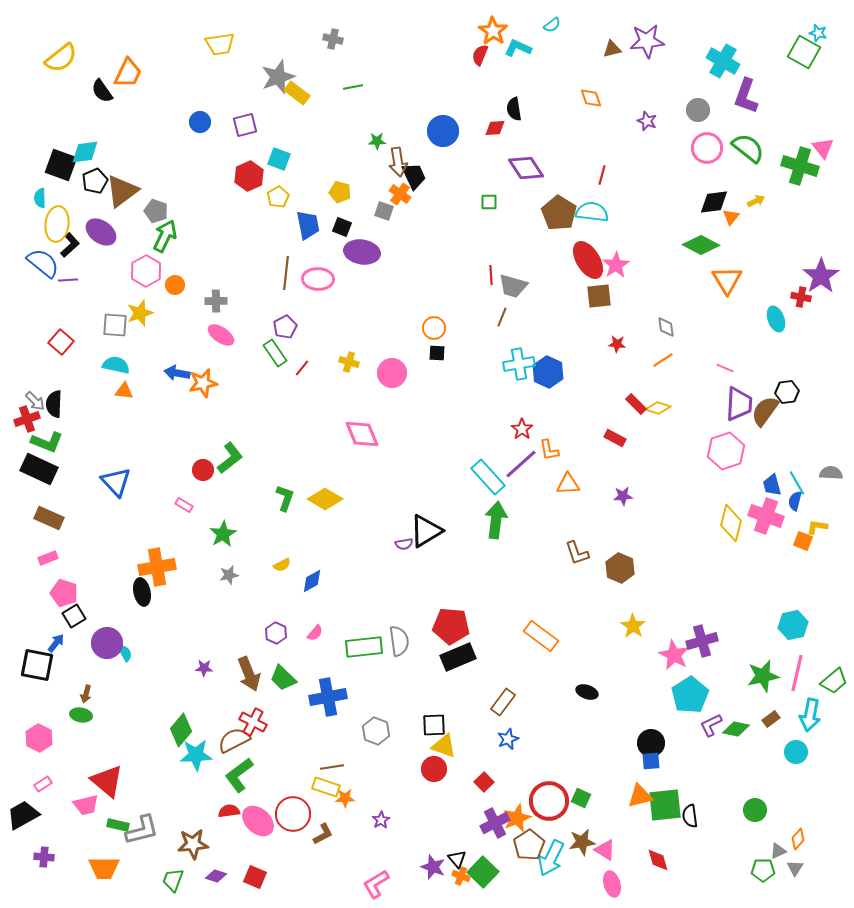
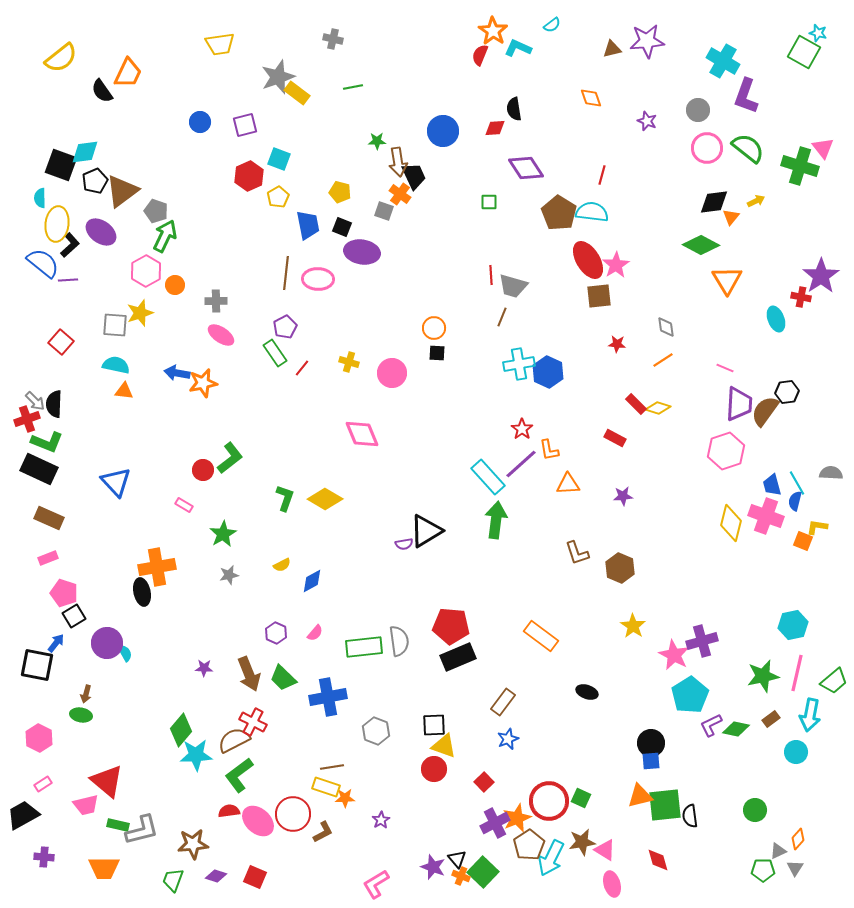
brown L-shape at (323, 834): moved 2 px up
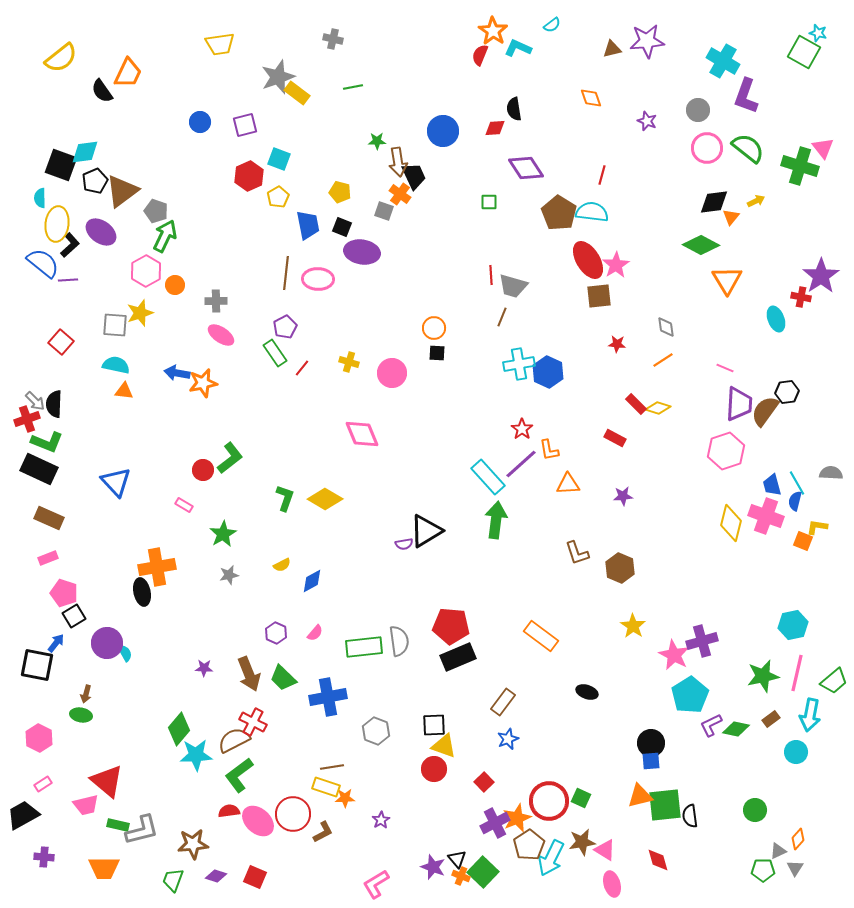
green diamond at (181, 730): moved 2 px left, 1 px up
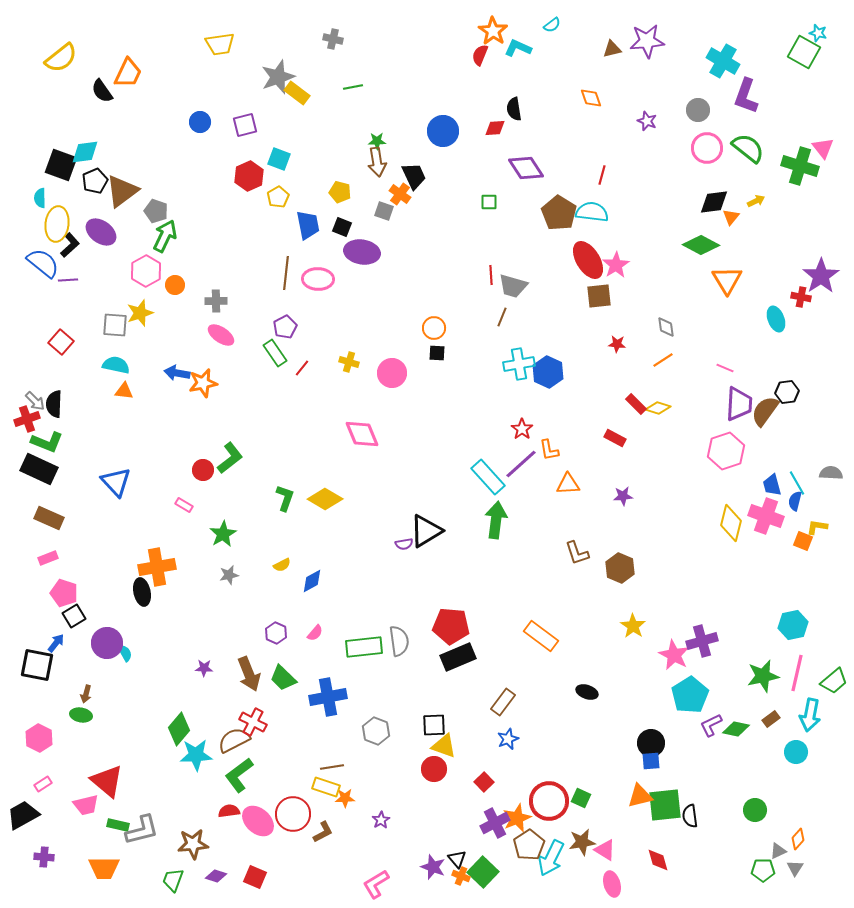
brown arrow at (398, 162): moved 21 px left
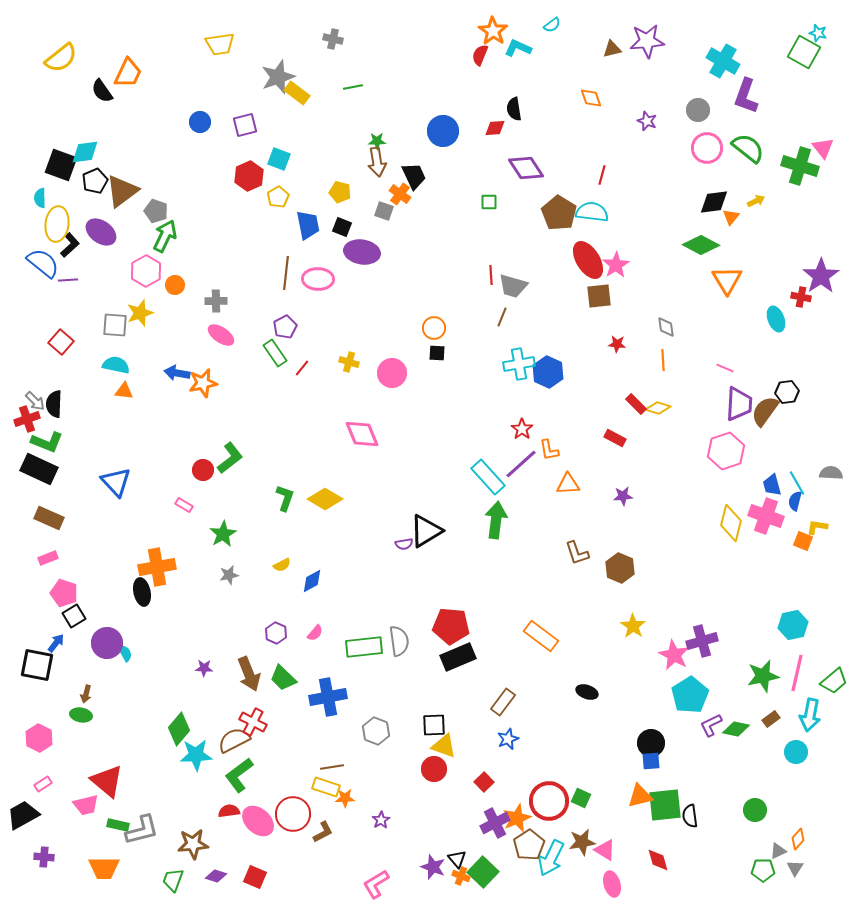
orange line at (663, 360): rotated 60 degrees counterclockwise
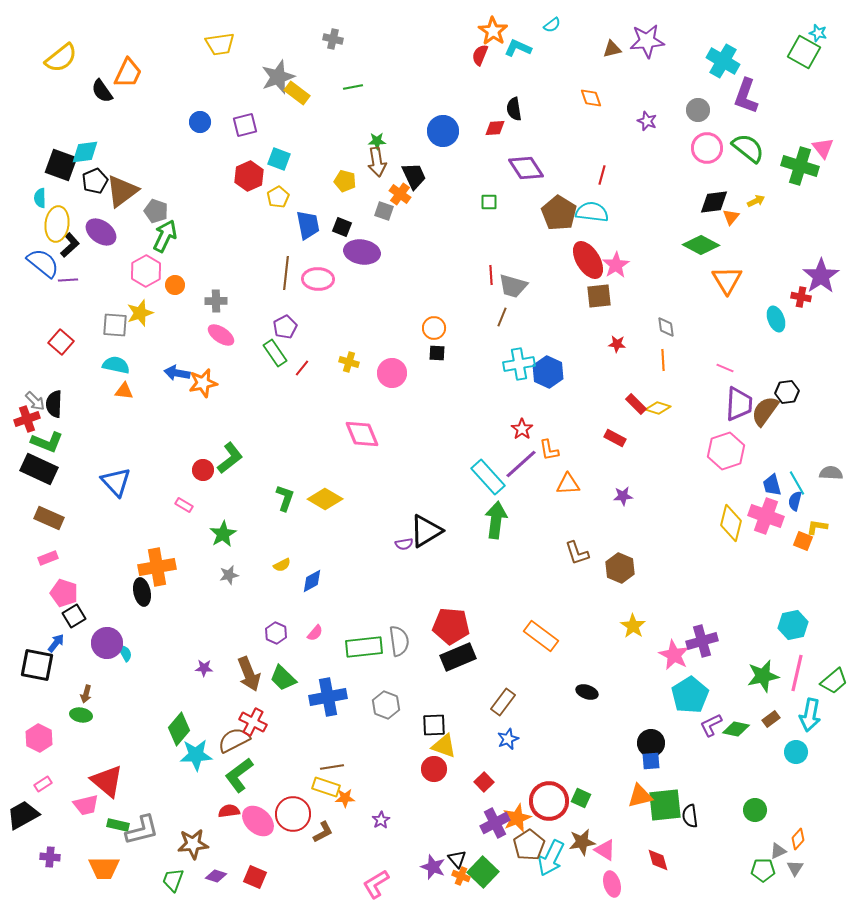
yellow pentagon at (340, 192): moved 5 px right, 11 px up
gray hexagon at (376, 731): moved 10 px right, 26 px up
purple cross at (44, 857): moved 6 px right
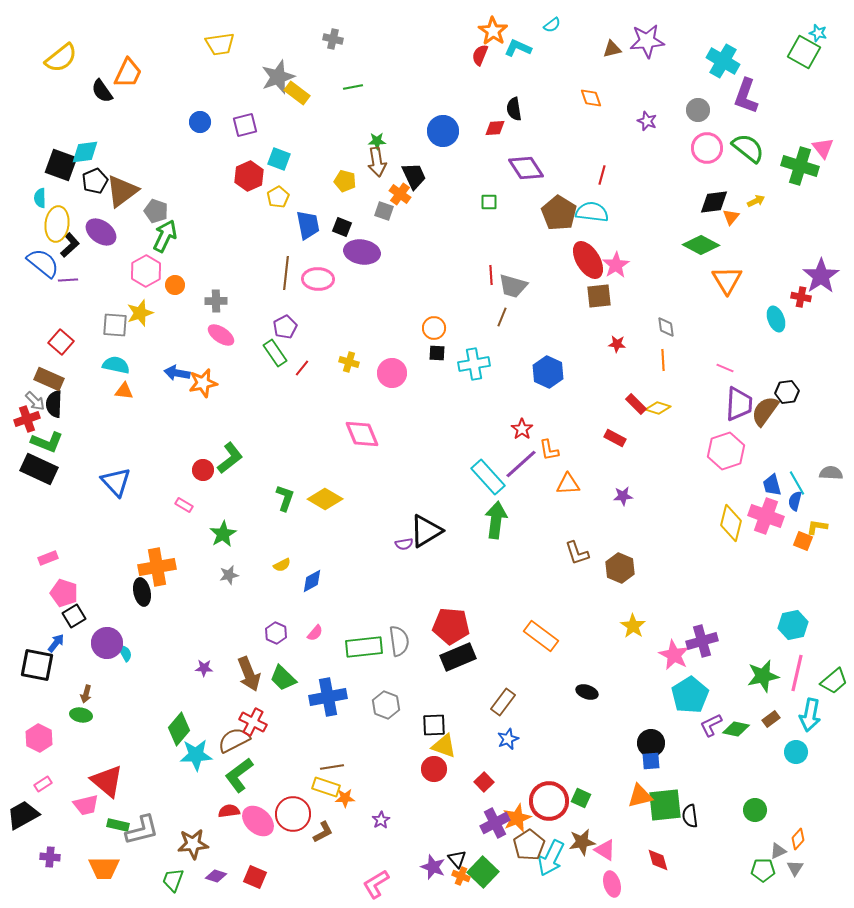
cyan cross at (519, 364): moved 45 px left
brown rectangle at (49, 518): moved 139 px up
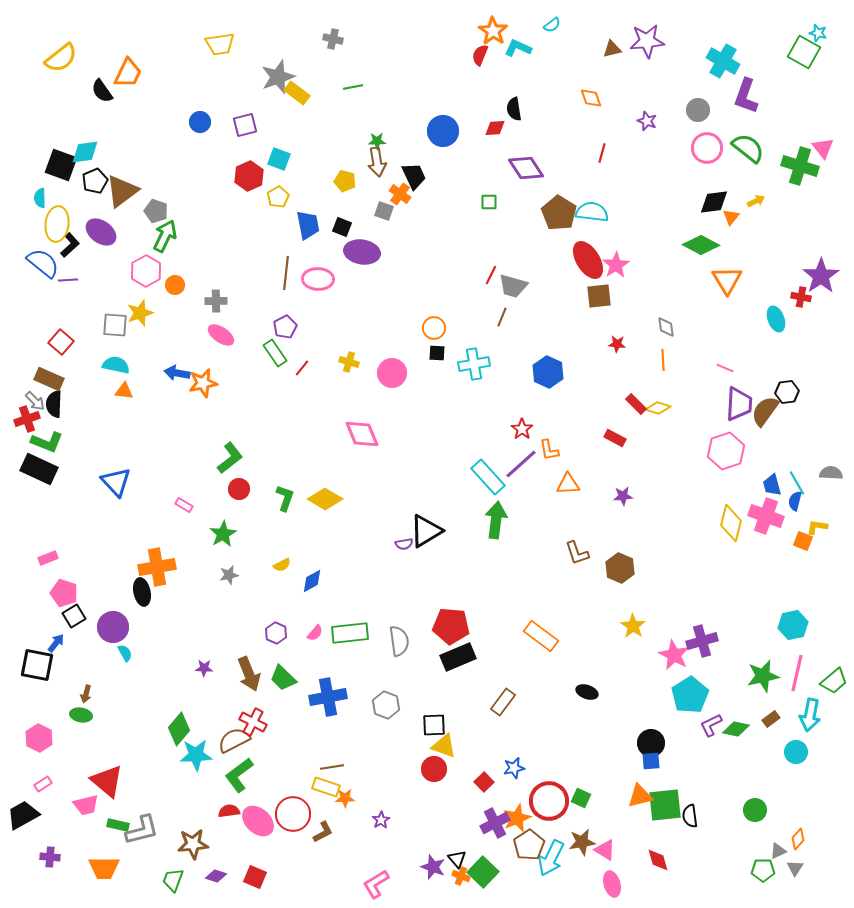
red line at (602, 175): moved 22 px up
red line at (491, 275): rotated 30 degrees clockwise
red circle at (203, 470): moved 36 px right, 19 px down
purple circle at (107, 643): moved 6 px right, 16 px up
green rectangle at (364, 647): moved 14 px left, 14 px up
blue star at (508, 739): moved 6 px right, 29 px down; rotated 10 degrees clockwise
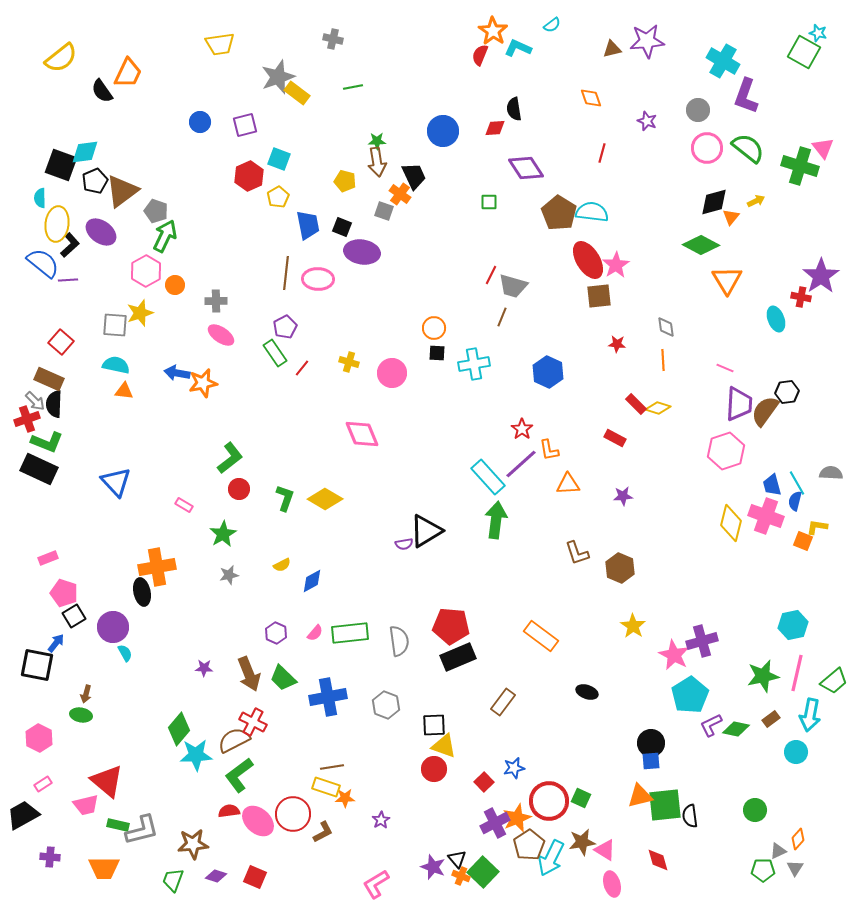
black diamond at (714, 202): rotated 8 degrees counterclockwise
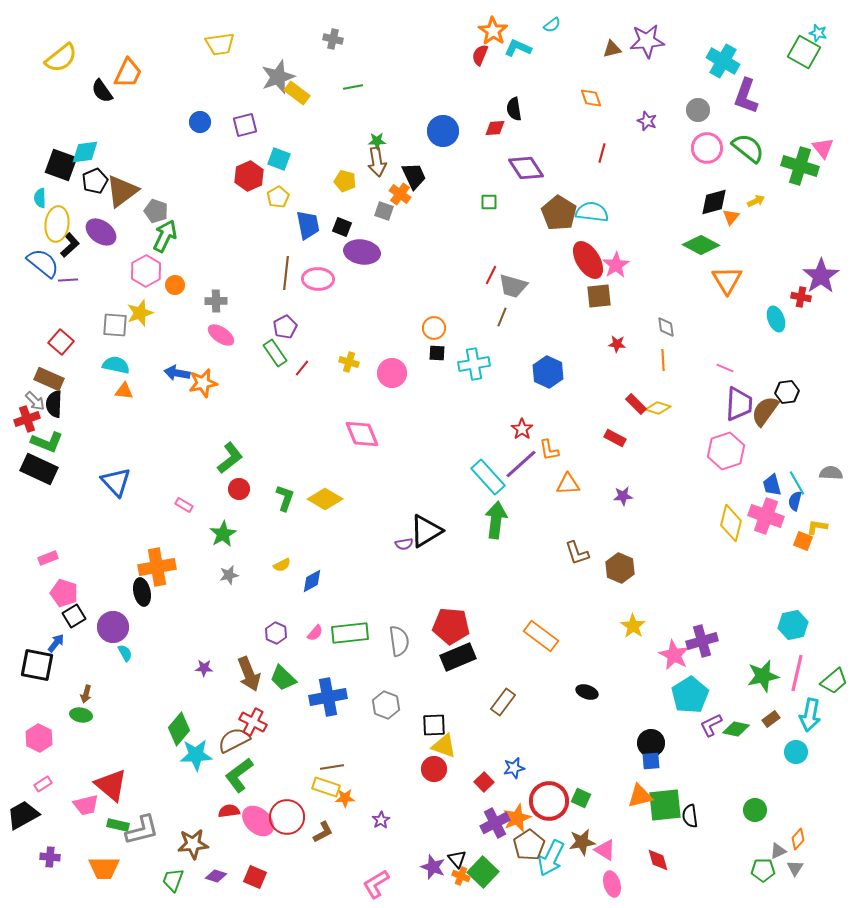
red triangle at (107, 781): moved 4 px right, 4 px down
red circle at (293, 814): moved 6 px left, 3 px down
